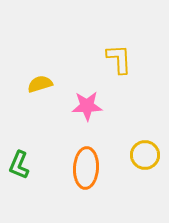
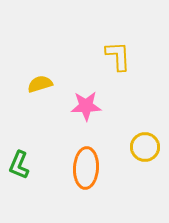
yellow L-shape: moved 1 px left, 3 px up
pink star: moved 1 px left
yellow circle: moved 8 px up
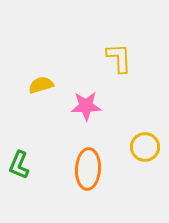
yellow L-shape: moved 1 px right, 2 px down
yellow semicircle: moved 1 px right, 1 px down
orange ellipse: moved 2 px right, 1 px down
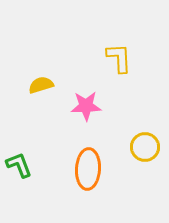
green L-shape: rotated 136 degrees clockwise
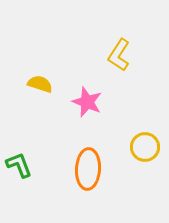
yellow L-shape: moved 3 px up; rotated 144 degrees counterclockwise
yellow semicircle: moved 1 px left, 1 px up; rotated 35 degrees clockwise
pink star: moved 1 px right, 4 px up; rotated 24 degrees clockwise
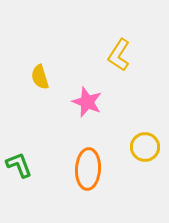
yellow semicircle: moved 7 px up; rotated 125 degrees counterclockwise
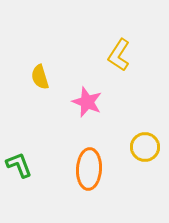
orange ellipse: moved 1 px right
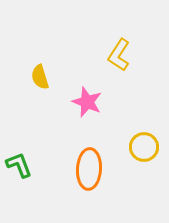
yellow circle: moved 1 px left
